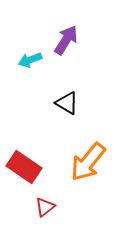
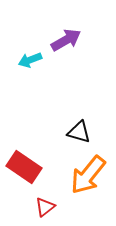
purple arrow: rotated 28 degrees clockwise
black triangle: moved 12 px right, 29 px down; rotated 15 degrees counterclockwise
orange arrow: moved 13 px down
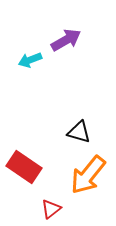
red triangle: moved 6 px right, 2 px down
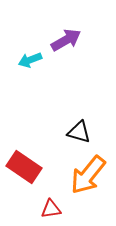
red triangle: rotated 30 degrees clockwise
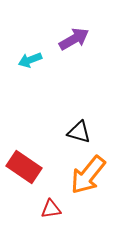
purple arrow: moved 8 px right, 1 px up
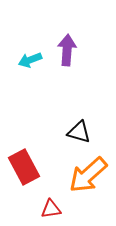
purple arrow: moved 7 px left, 11 px down; rotated 56 degrees counterclockwise
red rectangle: rotated 28 degrees clockwise
orange arrow: rotated 9 degrees clockwise
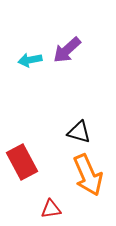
purple arrow: rotated 136 degrees counterclockwise
cyan arrow: rotated 10 degrees clockwise
red rectangle: moved 2 px left, 5 px up
orange arrow: rotated 72 degrees counterclockwise
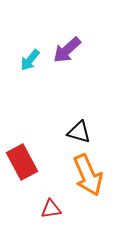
cyan arrow: rotated 40 degrees counterclockwise
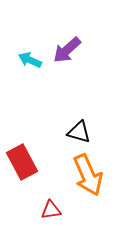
cyan arrow: rotated 75 degrees clockwise
red triangle: moved 1 px down
